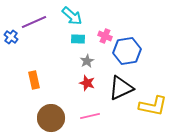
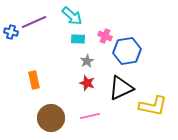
blue cross: moved 5 px up; rotated 24 degrees counterclockwise
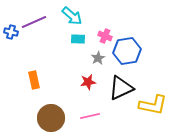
gray star: moved 11 px right, 3 px up
red star: moved 1 px right, 1 px up; rotated 28 degrees counterclockwise
yellow L-shape: moved 1 px up
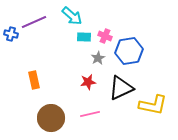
blue cross: moved 2 px down
cyan rectangle: moved 6 px right, 2 px up
blue hexagon: moved 2 px right
pink line: moved 2 px up
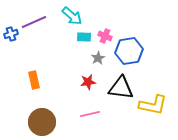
blue cross: rotated 32 degrees counterclockwise
black triangle: rotated 32 degrees clockwise
brown circle: moved 9 px left, 4 px down
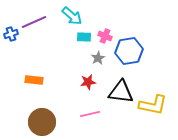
orange rectangle: rotated 72 degrees counterclockwise
black triangle: moved 4 px down
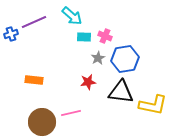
blue hexagon: moved 4 px left, 8 px down
pink line: moved 19 px left, 1 px up
